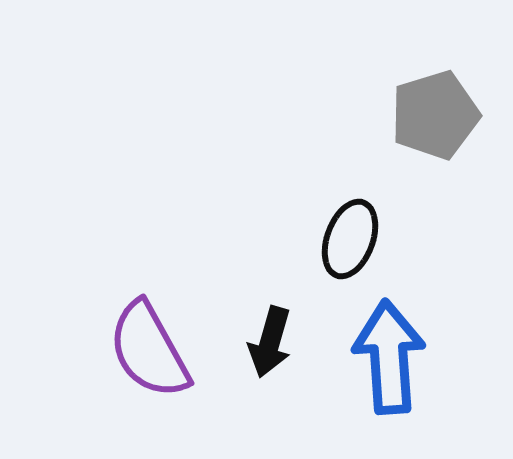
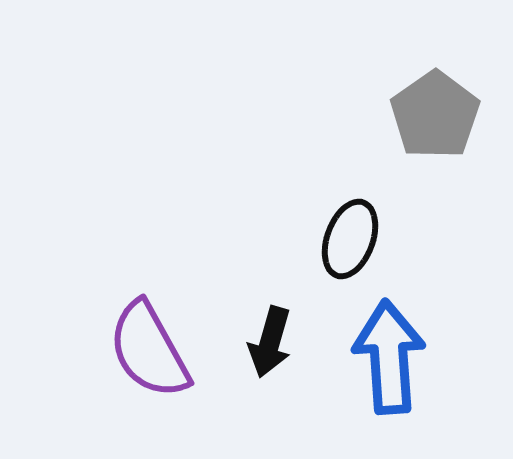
gray pentagon: rotated 18 degrees counterclockwise
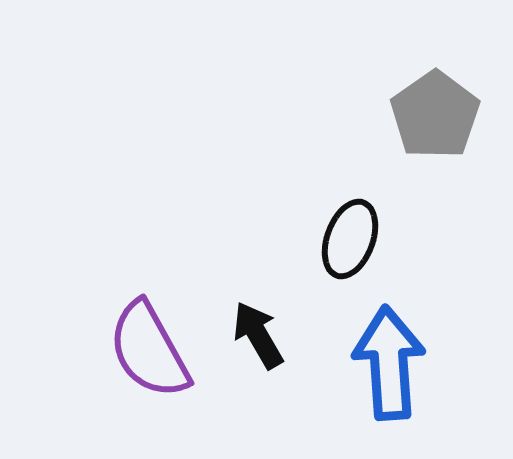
black arrow: moved 12 px left, 7 px up; rotated 134 degrees clockwise
blue arrow: moved 6 px down
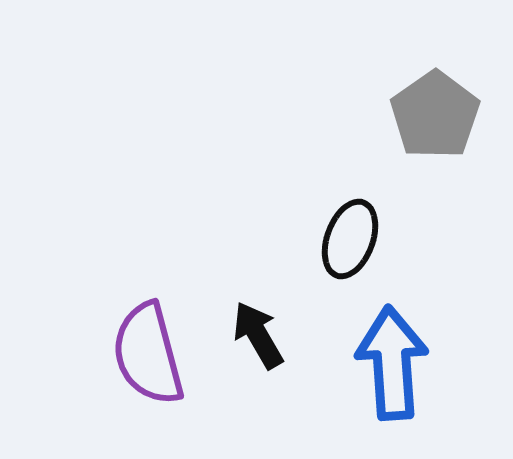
purple semicircle: moved 1 px left, 4 px down; rotated 14 degrees clockwise
blue arrow: moved 3 px right
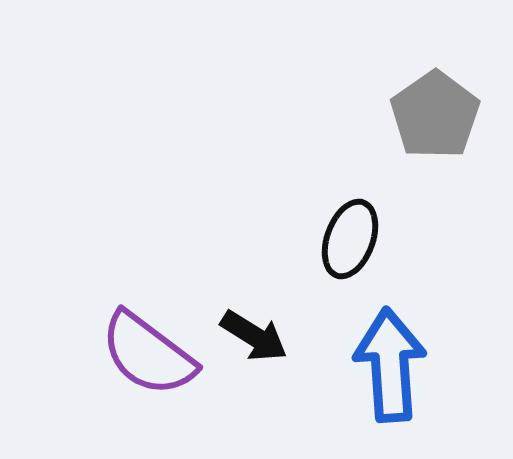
black arrow: moved 4 px left, 1 px down; rotated 152 degrees clockwise
purple semicircle: rotated 38 degrees counterclockwise
blue arrow: moved 2 px left, 2 px down
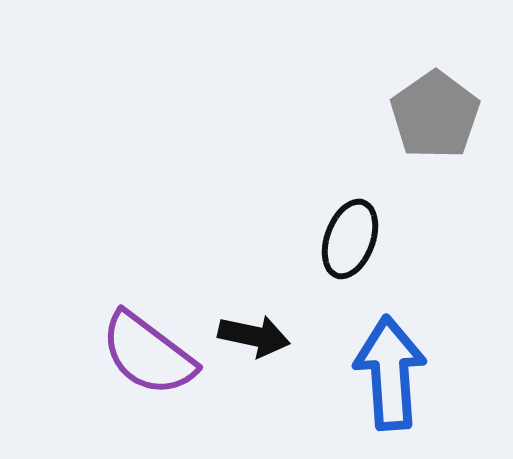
black arrow: rotated 20 degrees counterclockwise
blue arrow: moved 8 px down
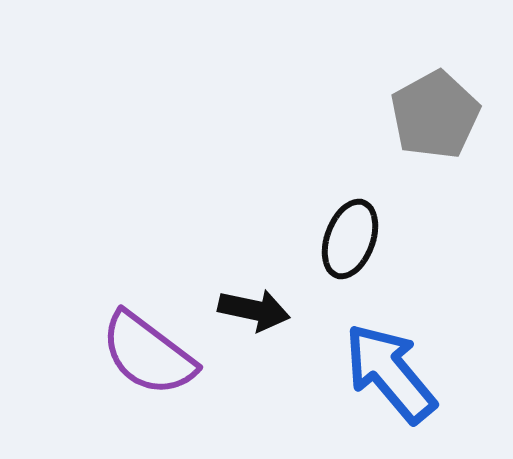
gray pentagon: rotated 6 degrees clockwise
black arrow: moved 26 px up
blue arrow: rotated 36 degrees counterclockwise
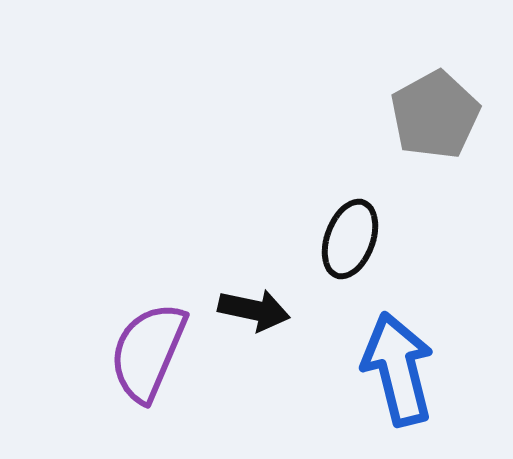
purple semicircle: moved 2 px up; rotated 76 degrees clockwise
blue arrow: moved 8 px right, 4 px up; rotated 26 degrees clockwise
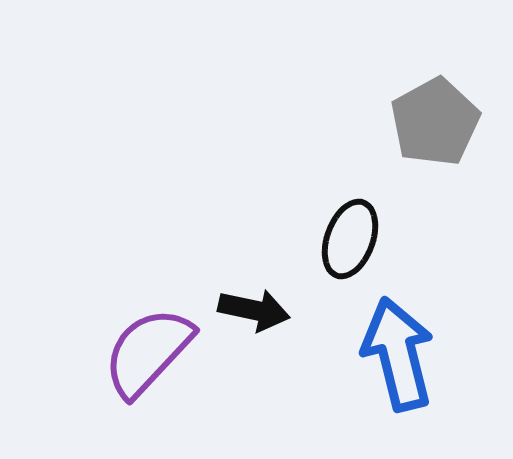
gray pentagon: moved 7 px down
purple semicircle: rotated 20 degrees clockwise
blue arrow: moved 15 px up
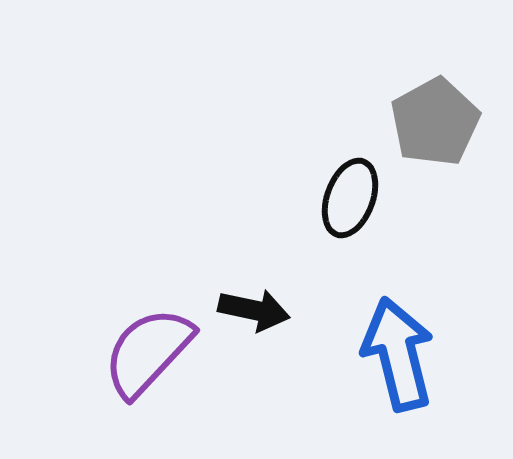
black ellipse: moved 41 px up
